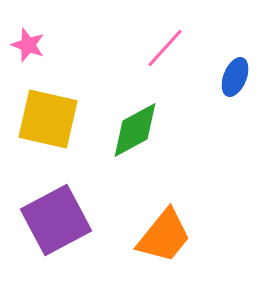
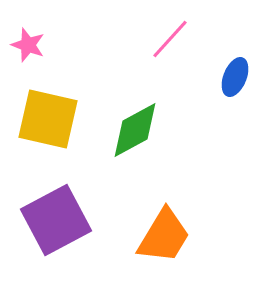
pink line: moved 5 px right, 9 px up
orange trapezoid: rotated 8 degrees counterclockwise
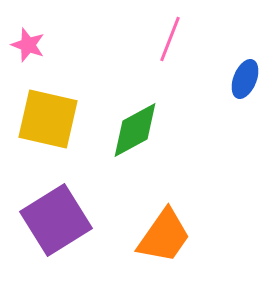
pink line: rotated 21 degrees counterclockwise
blue ellipse: moved 10 px right, 2 px down
purple square: rotated 4 degrees counterclockwise
orange trapezoid: rotated 4 degrees clockwise
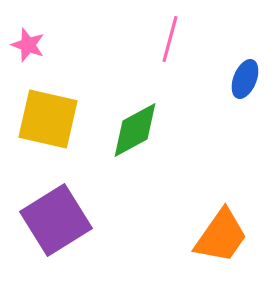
pink line: rotated 6 degrees counterclockwise
orange trapezoid: moved 57 px right
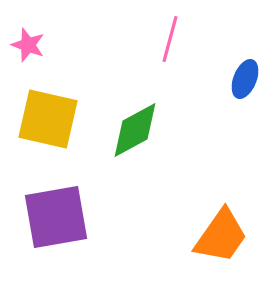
purple square: moved 3 px up; rotated 22 degrees clockwise
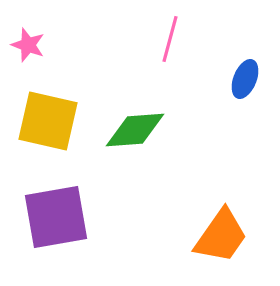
yellow square: moved 2 px down
green diamond: rotated 24 degrees clockwise
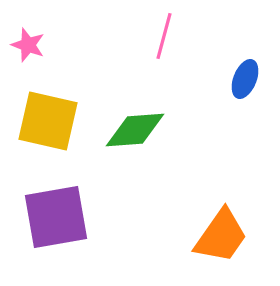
pink line: moved 6 px left, 3 px up
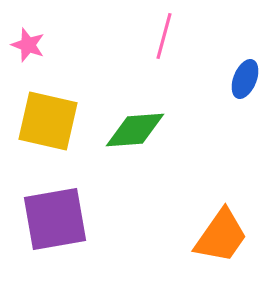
purple square: moved 1 px left, 2 px down
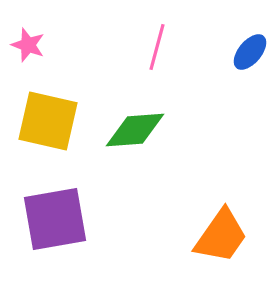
pink line: moved 7 px left, 11 px down
blue ellipse: moved 5 px right, 27 px up; rotated 18 degrees clockwise
